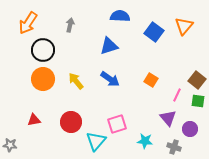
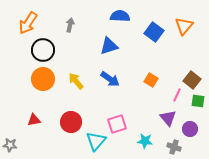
brown square: moved 5 px left
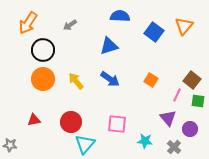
gray arrow: rotated 136 degrees counterclockwise
pink square: rotated 24 degrees clockwise
cyan triangle: moved 11 px left, 3 px down
gray cross: rotated 24 degrees clockwise
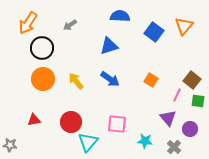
black circle: moved 1 px left, 2 px up
cyan triangle: moved 3 px right, 2 px up
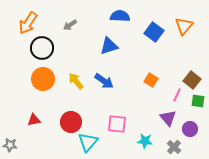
blue arrow: moved 6 px left, 2 px down
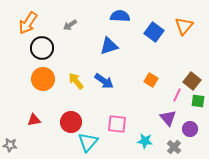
brown square: moved 1 px down
